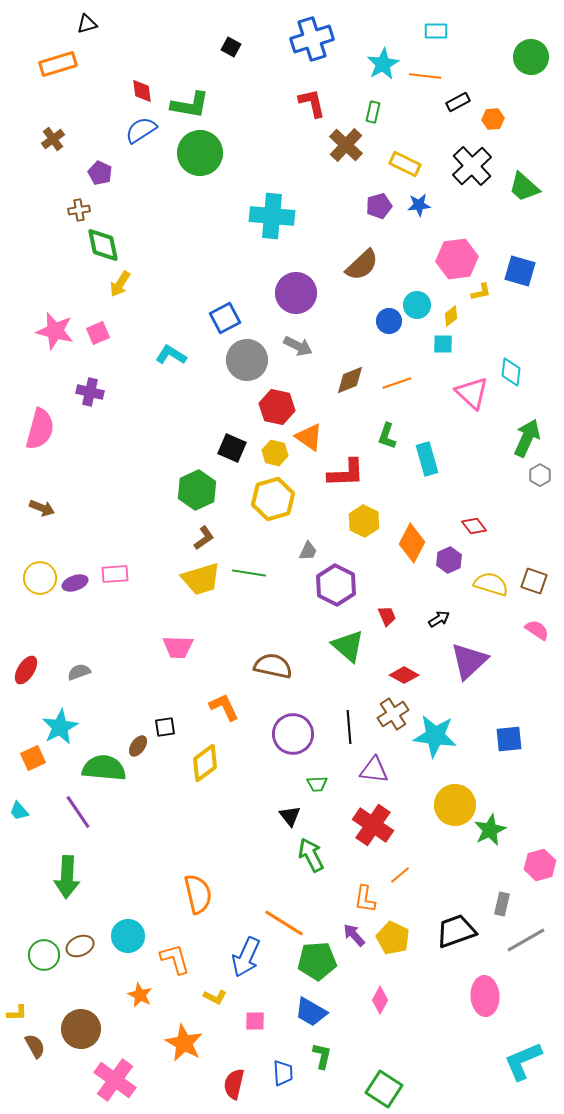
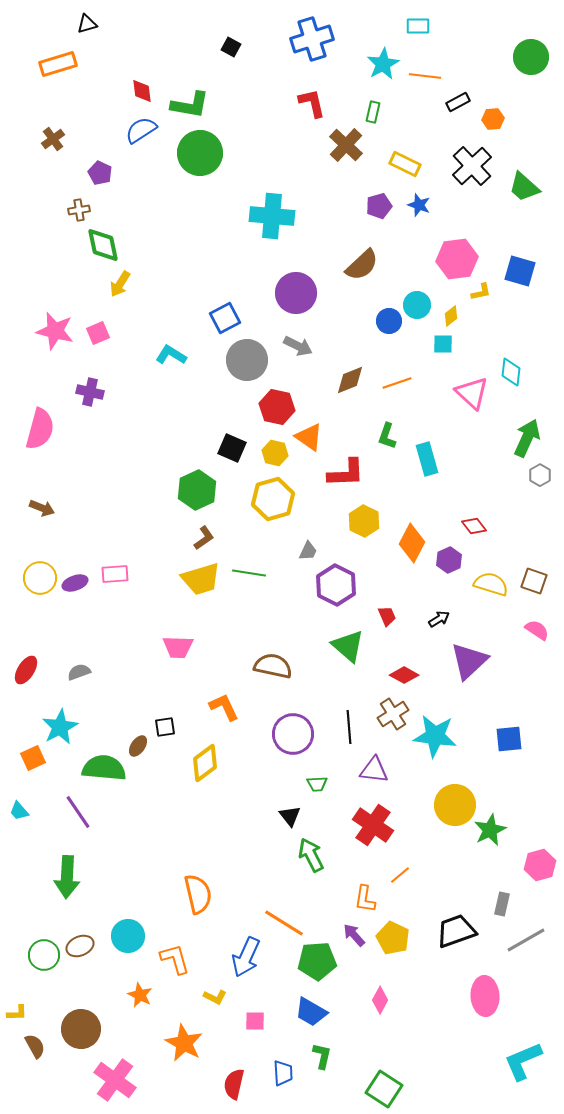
cyan rectangle at (436, 31): moved 18 px left, 5 px up
blue star at (419, 205): rotated 25 degrees clockwise
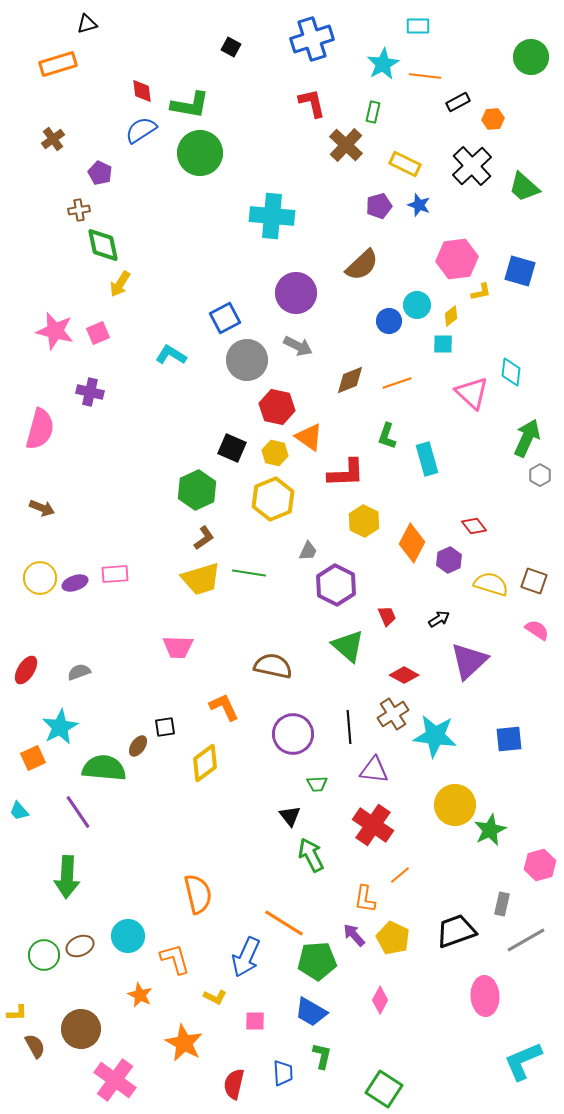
yellow hexagon at (273, 499): rotated 6 degrees counterclockwise
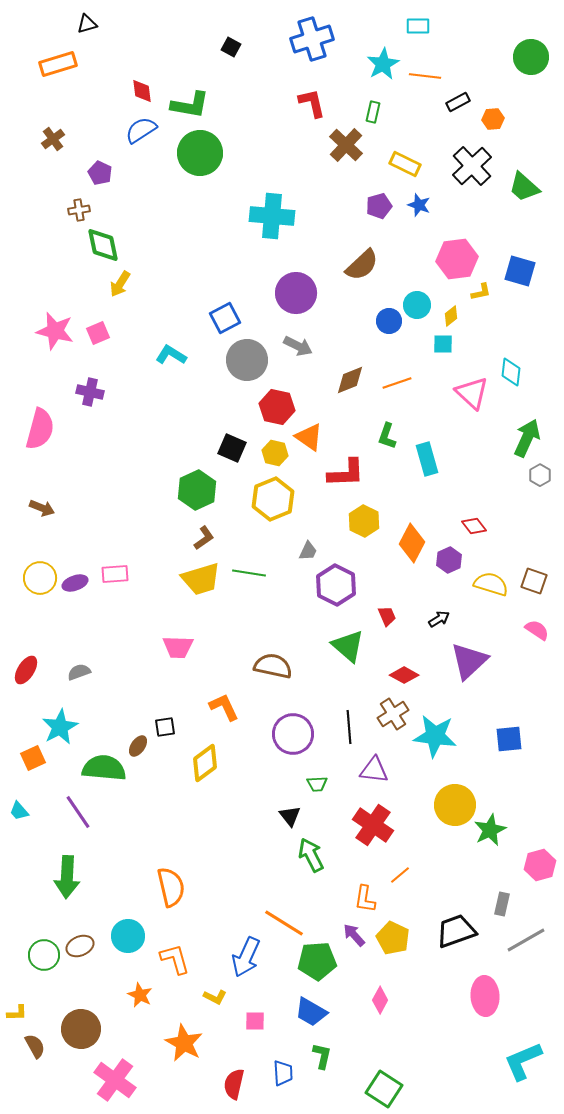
orange semicircle at (198, 894): moved 27 px left, 7 px up
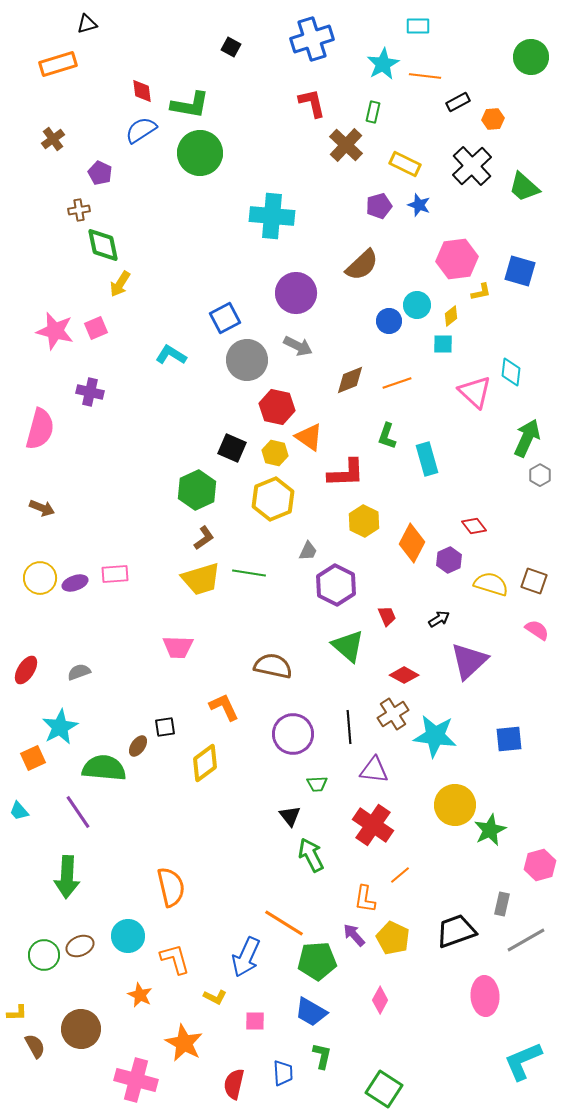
pink square at (98, 333): moved 2 px left, 5 px up
pink triangle at (472, 393): moved 3 px right, 1 px up
pink cross at (115, 1080): moved 21 px right; rotated 21 degrees counterclockwise
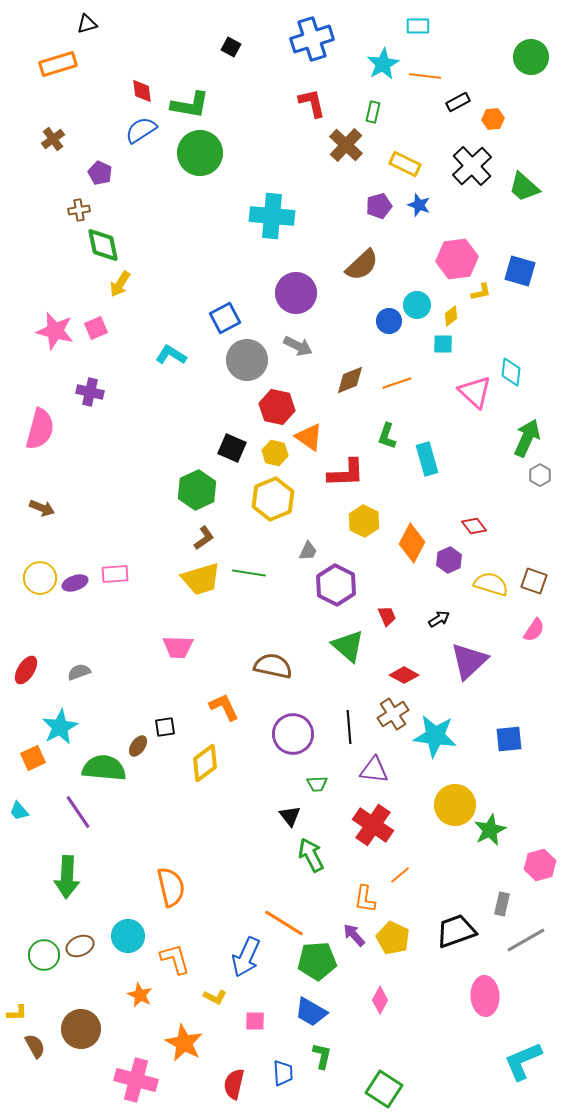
pink semicircle at (537, 630): moved 3 px left; rotated 90 degrees clockwise
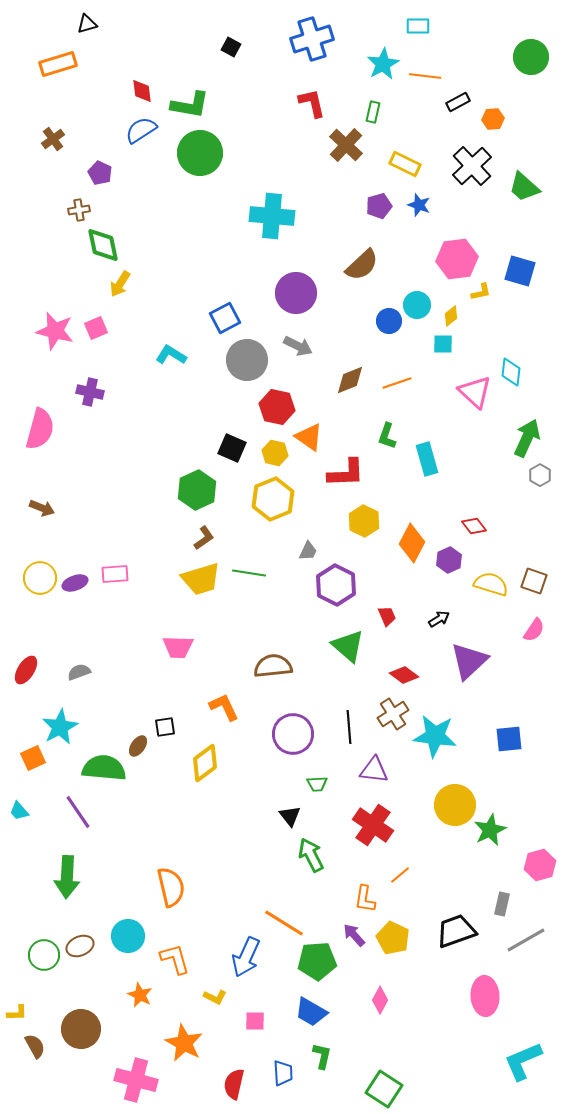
brown semicircle at (273, 666): rotated 18 degrees counterclockwise
red diamond at (404, 675): rotated 8 degrees clockwise
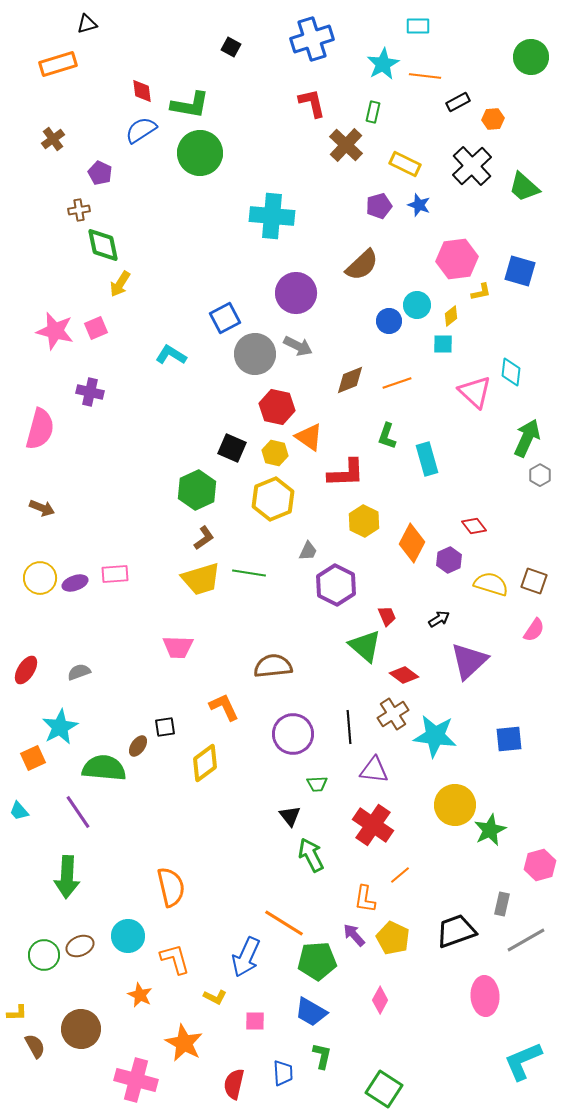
gray circle at (247, 360): moved 8 px right, 6 px up
green triangle at (348, 646): moved 17 px right
